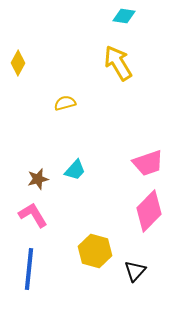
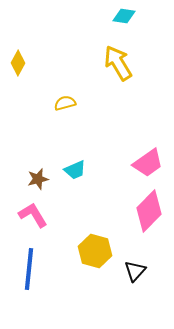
pink trapezoid: rotated 16 degrees counterclockwise
cyan trapezoid: rotated 25 degrees clockwise
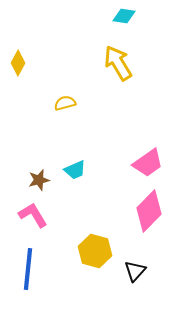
brown star: moved 1 px right, 1 px down
blue line: moved 1 px left
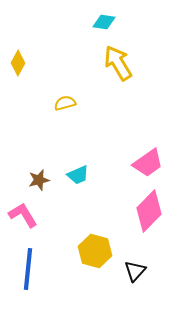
cyan diamond: moved 20 px left, 6 px down
cyan trapezoid: moved 3 px right, 5 px down
pink L-shape: moved 10 px left
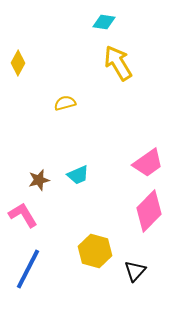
blue line: rotated 21 degrees clockwise
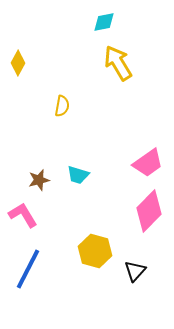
cyan diamond: rotated 20 degrees counterclockwise
yellow semicircle: moved 3 px left, 3 px down; rotated 115 degrees clockwise
cyan trapezoid: rotated 40 degrees clockwise
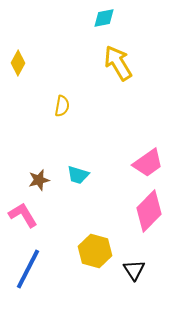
cyan diamond: moved 4 px up
black triangle: moved 1 px left, 1 px up; rotated 15 degrees counterclockwise
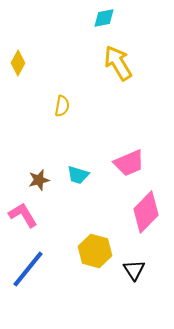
pink trapezoid: moved 19 px left; rotated 12 degrees clockwise
pink diamond: moved 3 px left, 1 px down
blue line: rotated 12 degrees clockwise
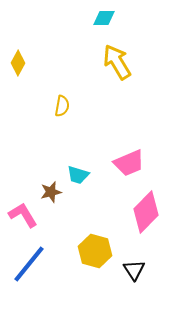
cyan diamond: rotated 10 degrees clockwise
yellow arrow: moved 1 px left, 1 px up
brown star: moved 12 px right, 12 px down
blue line: moved 1 px right, 5 px up
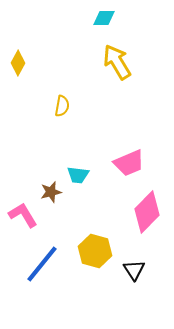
cyan trapezoid: rotated 10 degrees counterclockwise
pink diamond: moved 1 px right
blue line: moved 13 px right
